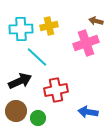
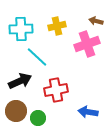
yellow cross: moved 8 px right
pink cross: moved 1 px right, 1 px down
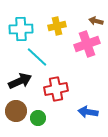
red cross: moved 1 px up
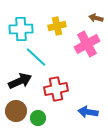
brown arrow: moved 3 px up
pink cross: rotated 10 degrees counterclockwise
cyan line: moved 1 px left
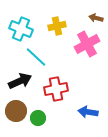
cyan cross: rotated 25 degrees clockwise
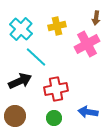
brown arrow: rotated 96 degrees counterclockwise
cyan cross: rotated 20 degrees clockwise
brown circle: moved 1 px left, 5 px down
green circle: moved 16 px right
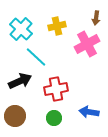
blue arrow: moved 1 px right
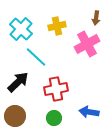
black arrow: moved 2 px left, 1 px down; rotated 20 degrees counterclockwise
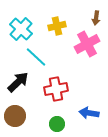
blue arrow: moved 1 px down
green circle: moved 3 px right, 6 px down
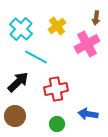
yellow cross: rotated 24 degrees counterclockwise
cyan line: rotated 15 degrees counterclockwise
blue arrow: moved 1 px left, 1 px down
